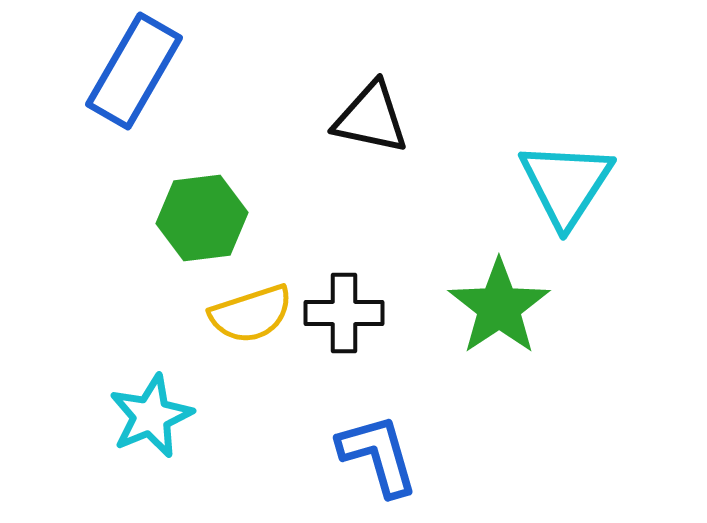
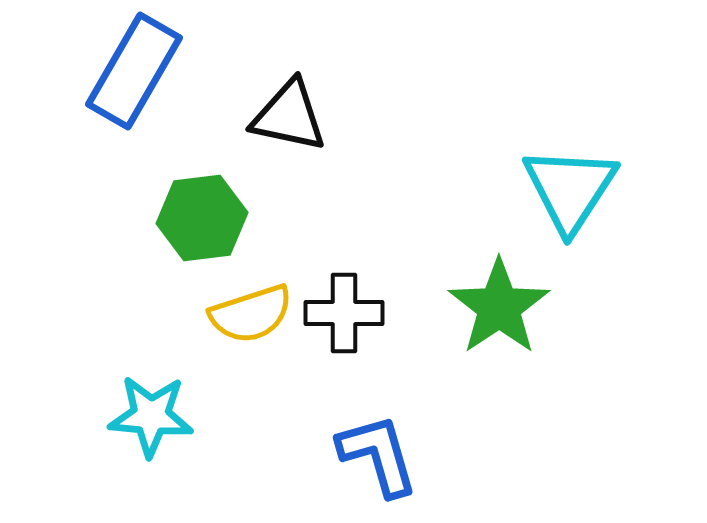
black triangle: moved 82 px left, 2 px up
cyan triangle: moved 4 px right, 5 px down
cyan star: rotated 28 degrees clockwise
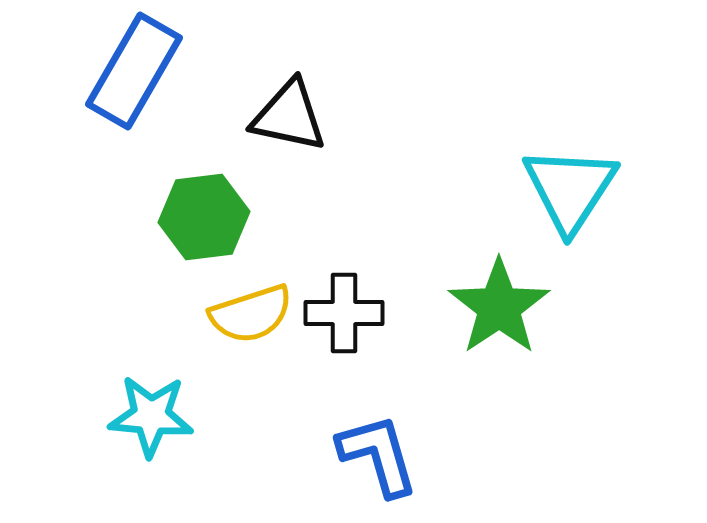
green hexagon: moved 2 px right, 1 px up
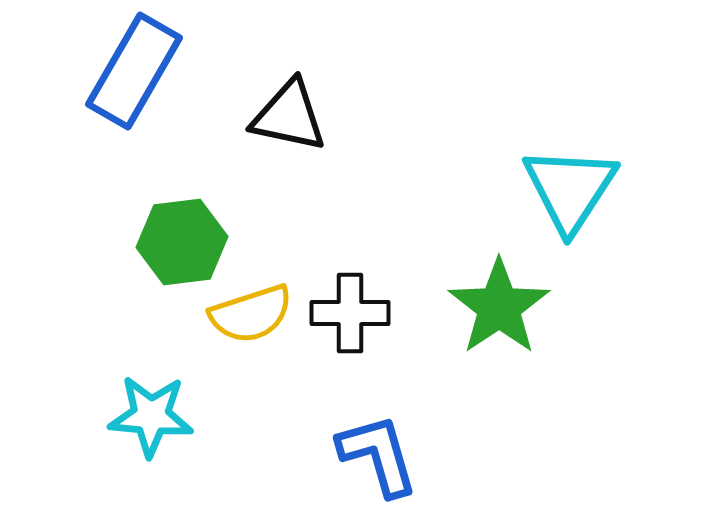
green hexagon: moved 22 px left, 25 px down
black cross: moved 6 px right
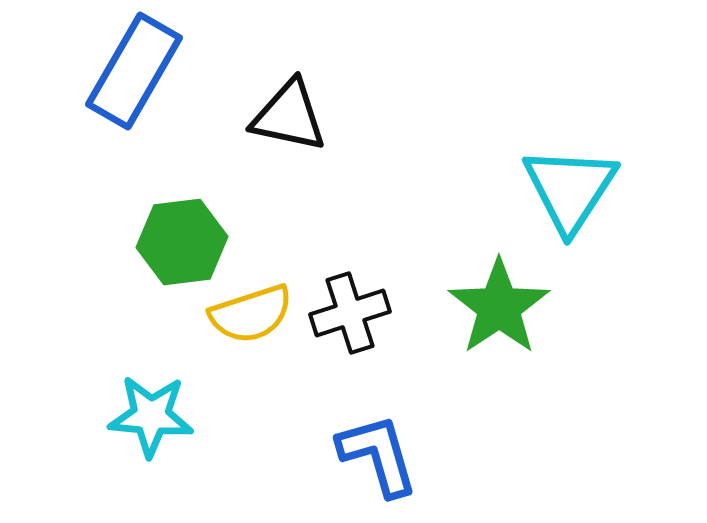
black cross: rotated 18 degrees counterclockwise
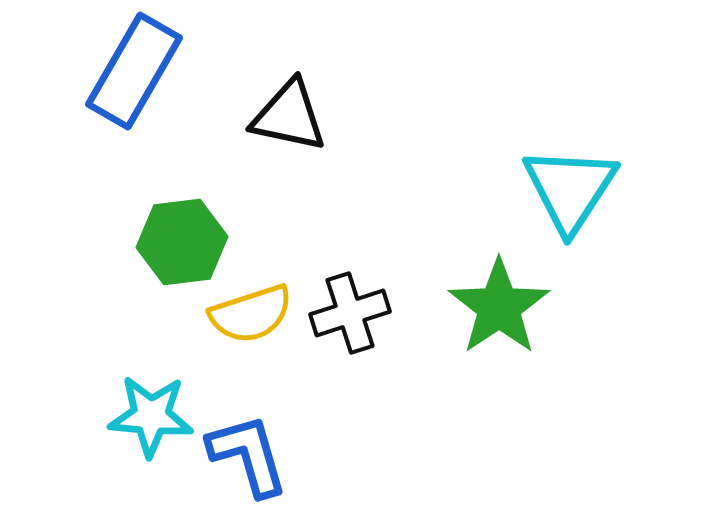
blue L-shape: moved 130 px left
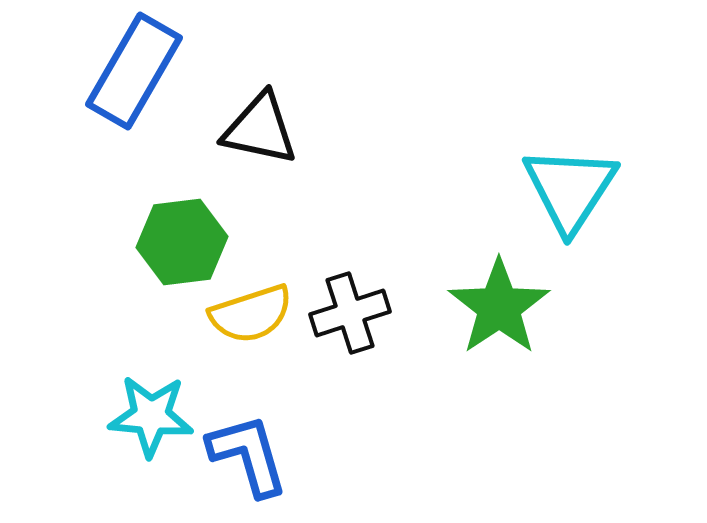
black triangle: moved 29 px left, 13 px down
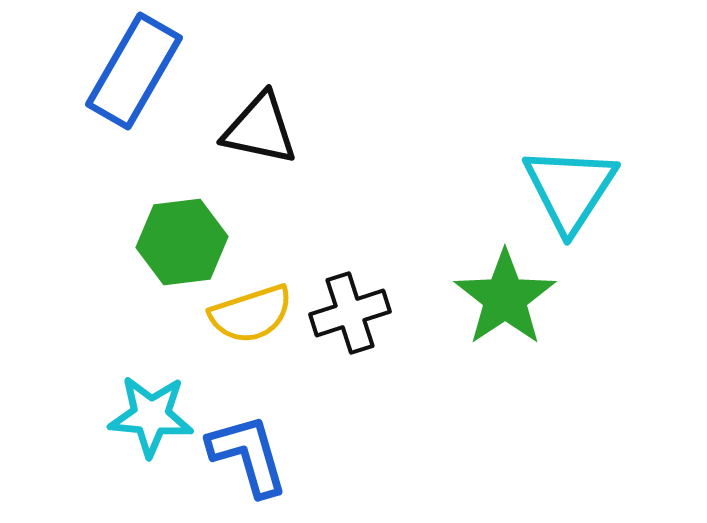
green star: moved 6 px right, 9 px up
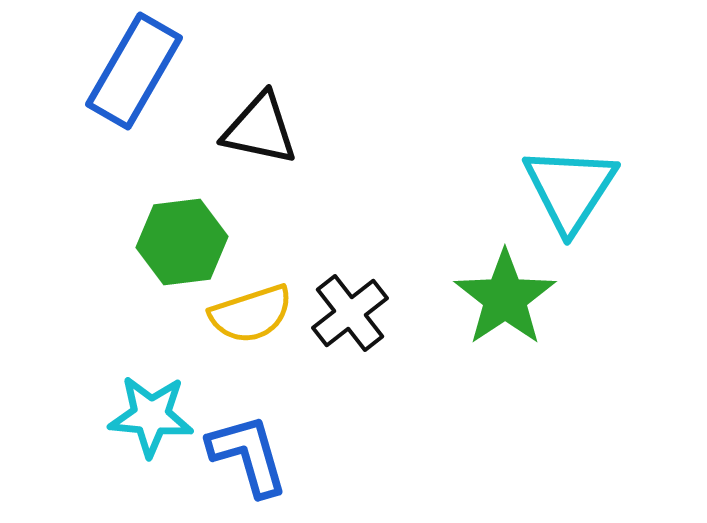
black cross: rotated 20 degrees counterclockwise
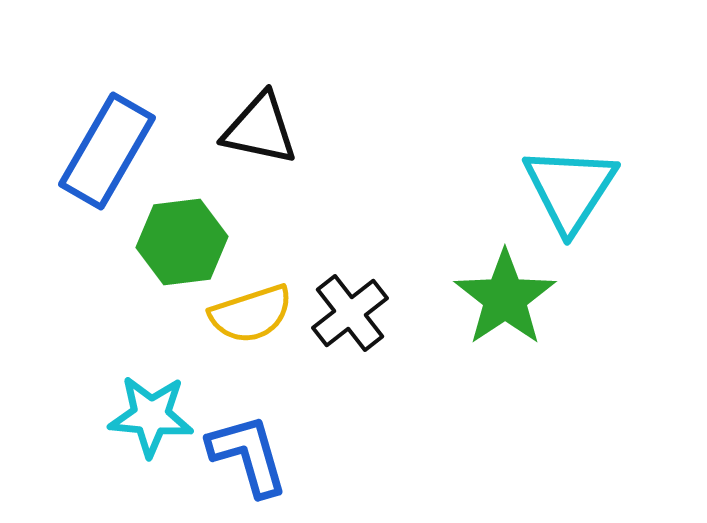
blue rectangle: moved 27 px left, 80 px down
